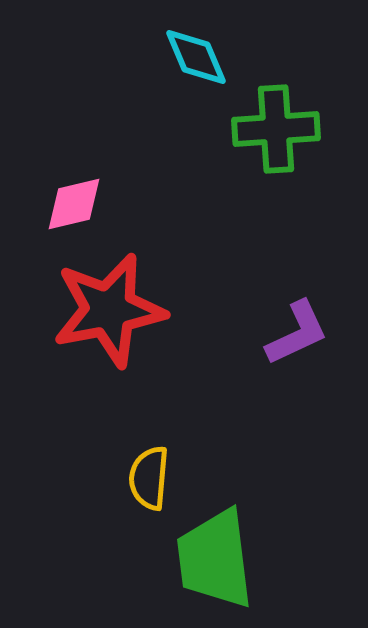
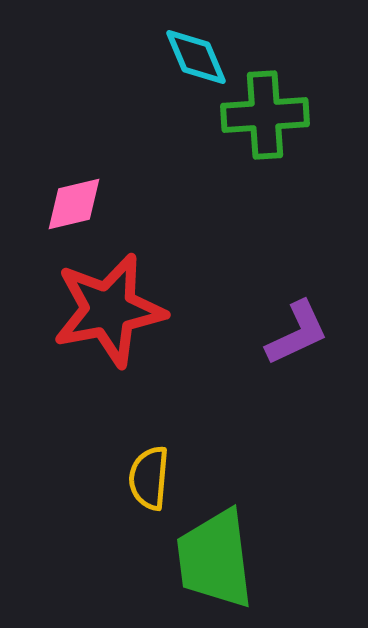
green cross: moved 11 px left, 14 px up
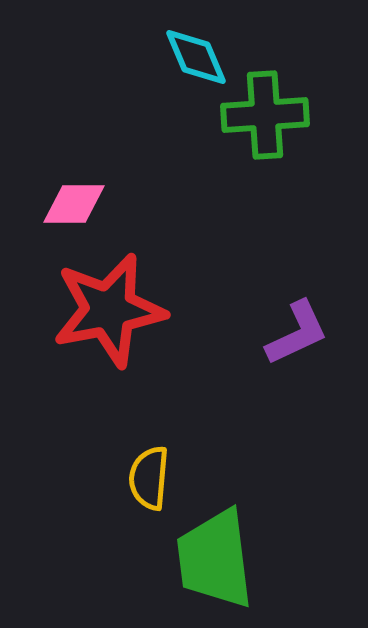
pink diamond: rotated 14 degrees clockwise
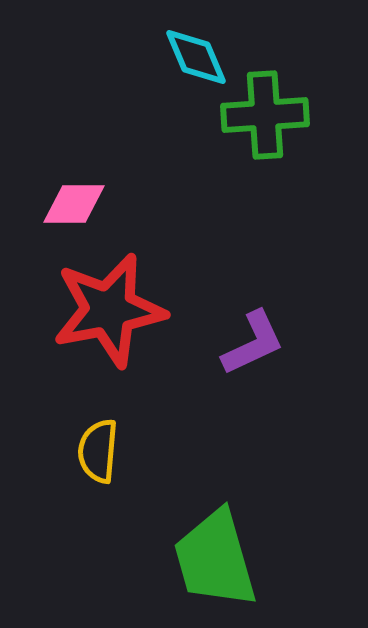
purple L-shape: moved 44 px left, 10 px down
yellow semicircle: moved 51 px left, 27 px up
green trapezoid: rotated 9 degrees counterclockwise
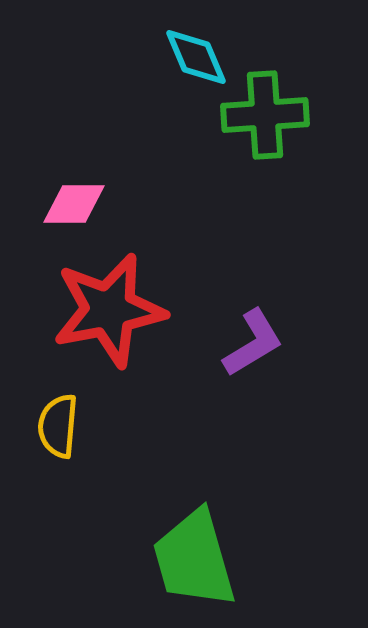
purple L-shape: rotated 6 degrees counterclockwise
yellow semicircle: moved 40 px left, 25 px up
green trapezoid: moved 21 px left
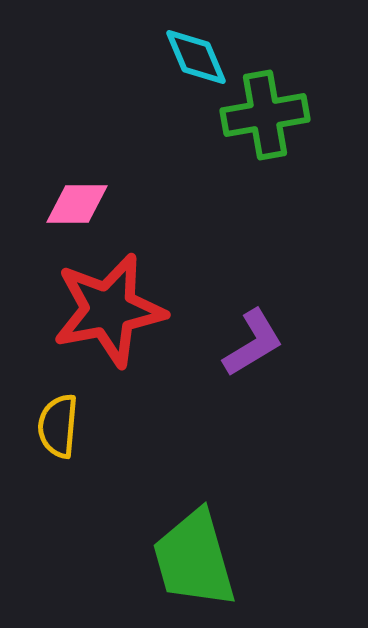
green cross: rotated 6 degrees counterclockwise
pink diamond: moved 3 px right
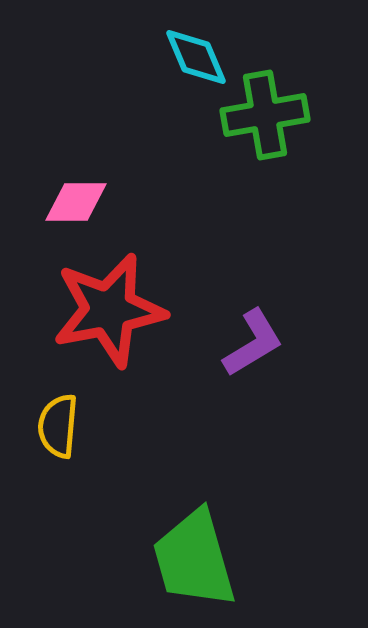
pink diamond: moved 1 px left, 2 px up
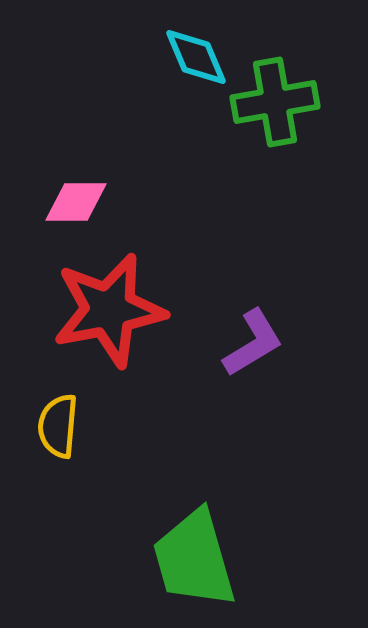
green cross: moved 10 px right, 13 px up
